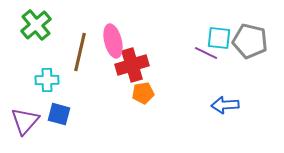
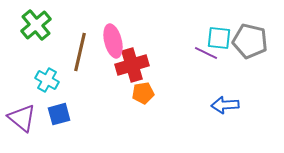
cyan cross: rotated 30 degrees clockwise
blue square: rotated 30 degrees counterclockwise
purple triangle: moved 3 px left, 3 px up; rotated 32 degrees counterclockwise
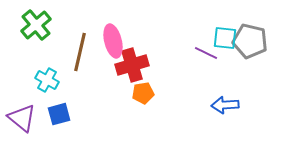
cyan square: moved 6 px right
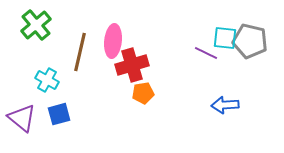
pink ellipse: rotated 20 degrees clockwise
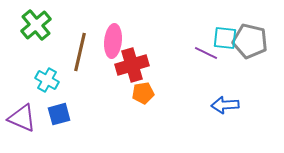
purple triangle: rotated 16 degrees counterclockwise
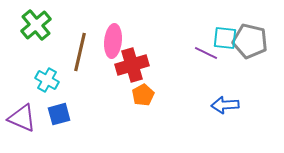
orange pentagon: moved 2 px down; rotated 20 degrees counterclockwise
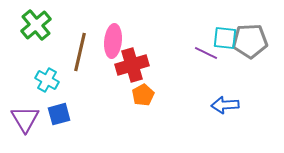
gray pentagon: rotated 16 degrees counterclockwise
purple triangle: moved 3 px right, 1 px down; rotated 36 degrees clockwise
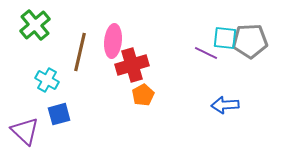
green cross: moved 1 px left
purple triangle: moved 12 px down; rotated 16 degrees counterclockwise
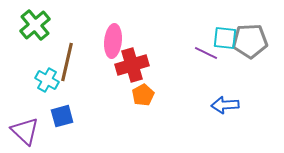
brown line: moved 13 px left, 10 px down
blue square: moved 3 px right, 2 px down
